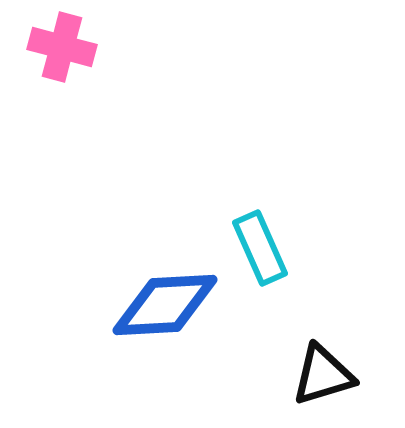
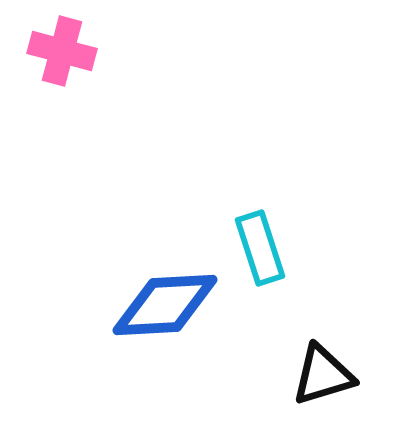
pink cross: moved 4 px down
cyan rectangle: rotated 6 degrees clockwise
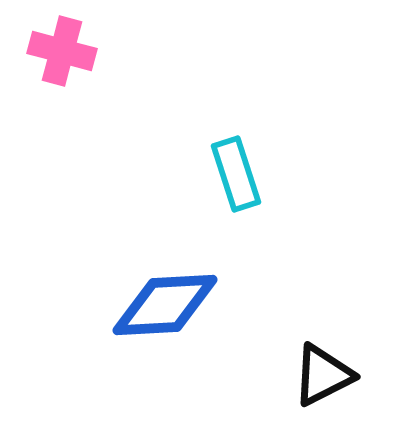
cyan rectangle: moved 24 px left, 74 px up
black triangle: rotated 10 degrees counterclockwise
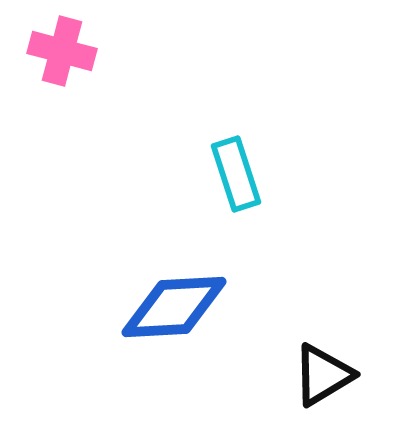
blue diamond: moved 9 px right, 2 px down
black triangle: rotated 4 degrees counterclockwise
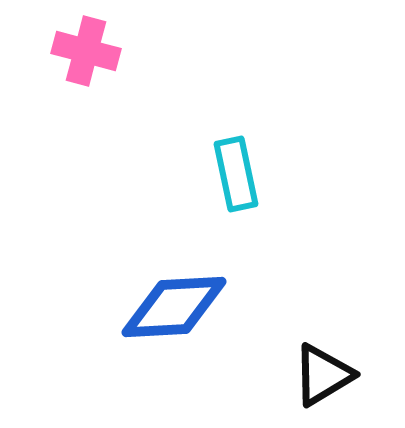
pink cross: moved 24 px right
cyan rectangle: rotated 6 degrees clockwise
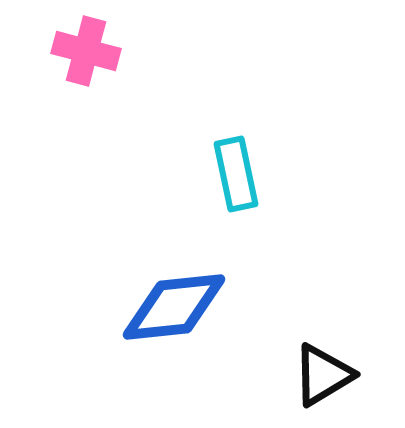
blue diamond: rotated 3 degrees counterclockwise
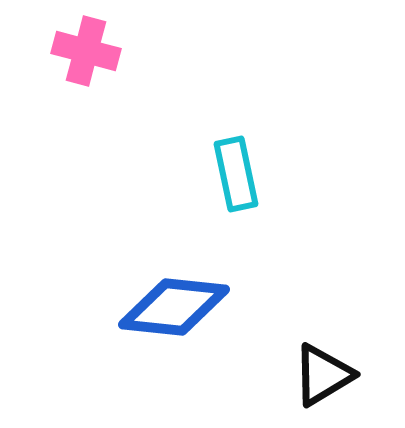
blue diamond: rotated 12 degrees clockwise
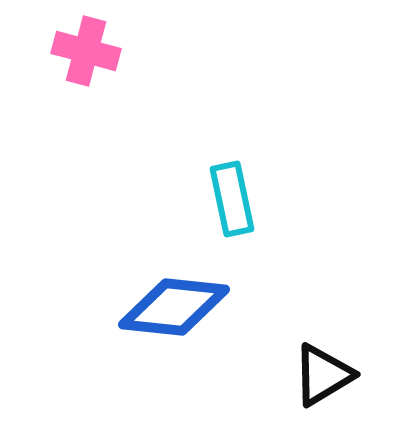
cyan rectangle: moved 4 px left, 25 px down
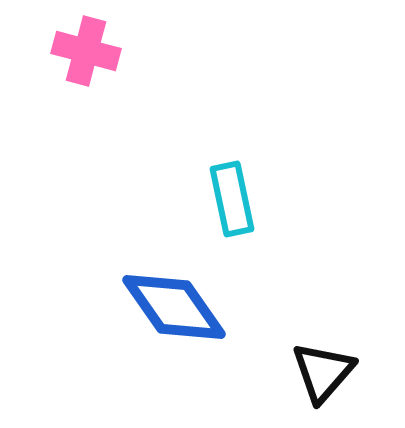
blue diamond: rotated 49 degrees clockwise
black triangle: moved 3 px up; rotated 18 degrees counterclockwise
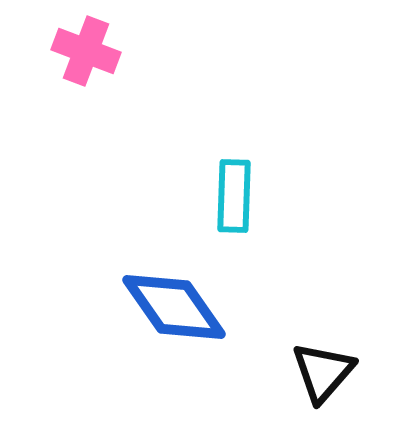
pink cross: rotated 6 degrees clockwise
cyan rectangle: moved 2 px right, 3 px up; rotated 14 degrees clockwise
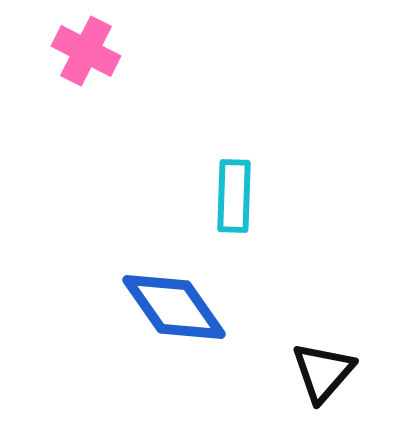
pink cross: rotated 6 degrees clockwise
